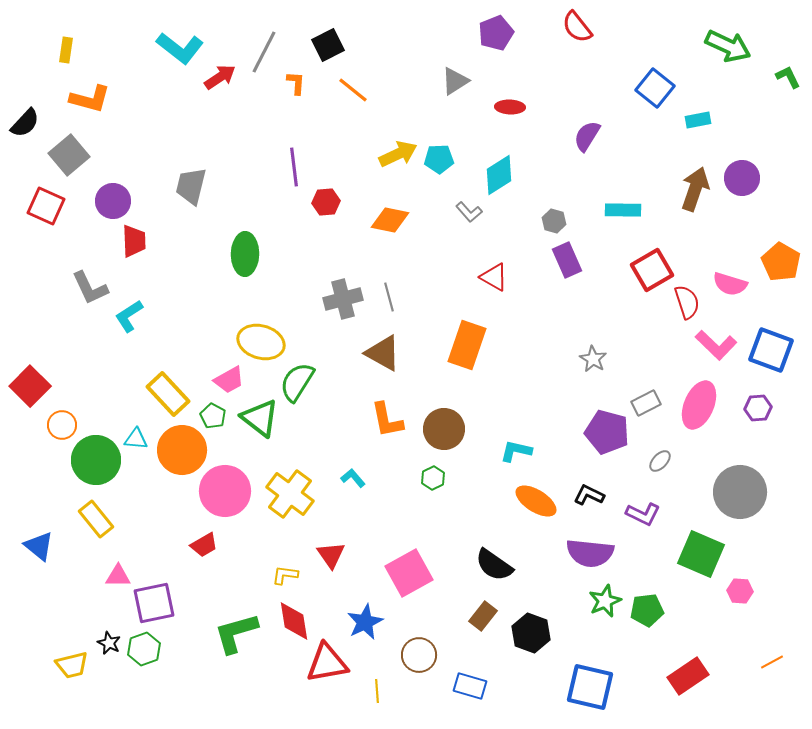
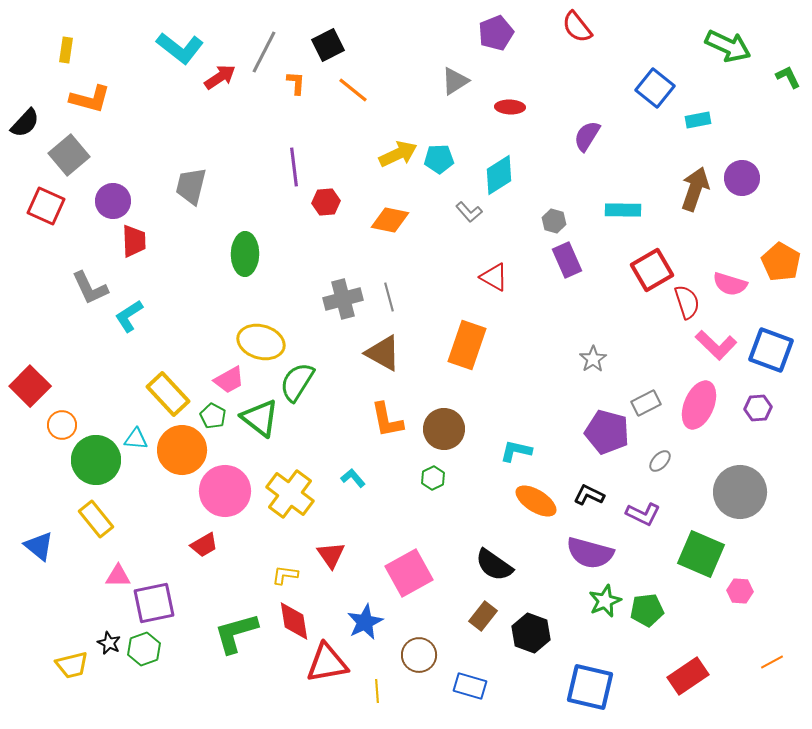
gray star at (593, 359): rotated 8 degrees clockwise
purple semicircle at (590, 553): rotated 9 degrees clockwise
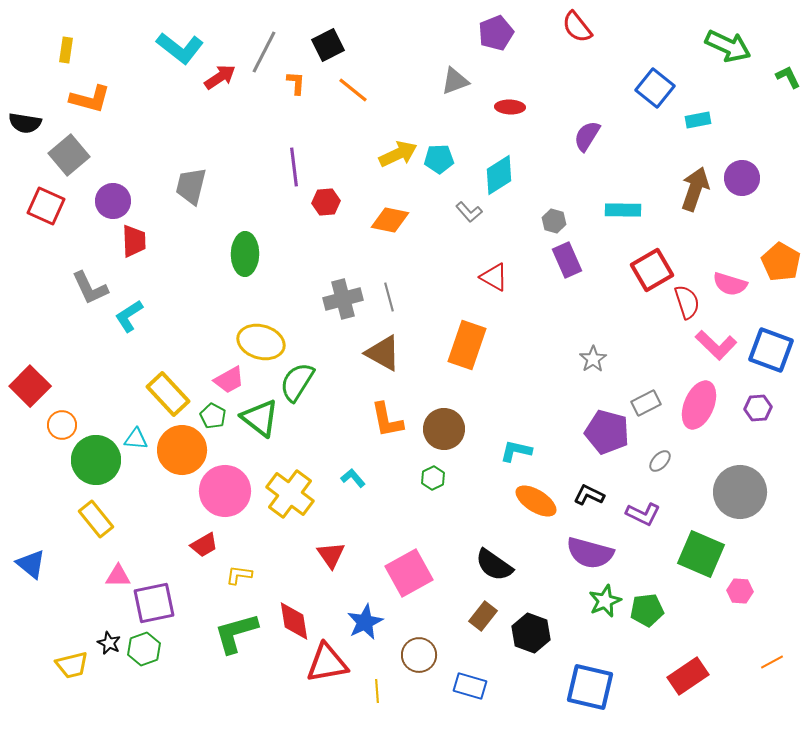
gray triangle at (455, 81): rotated 12 degrees clockwise
black semicircle at (25, 123): rotated 56 degrees clockwise
blue triangle at (39, 546): moved 8 px left, 18 px down
yellow L-shape at (285, 575): moved 46 px left
